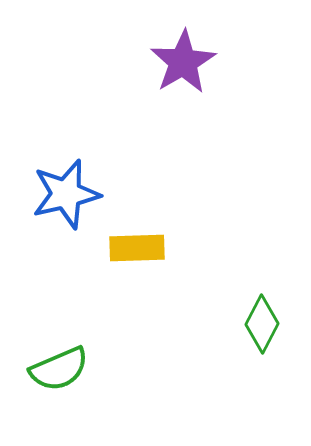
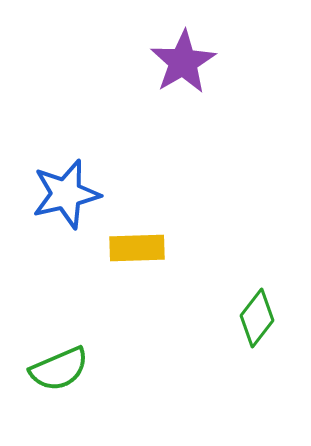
green diamond: moved 5 px left, 6 px up; rotated 10 degrees clockwise
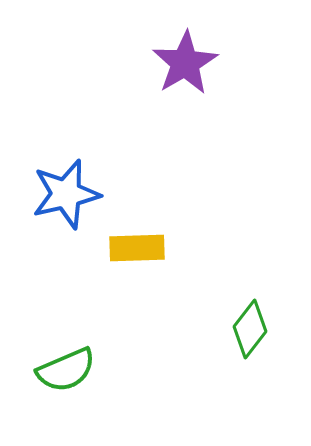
purple star: moved 2 px right, 1 px down
green diamond: moved 7 px left, 11 px down
green semicircle: moved 7 px right, 1 px down
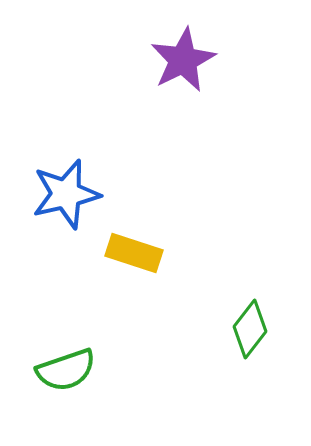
purple star: moved 2 px left, 3 px up; rotated 4 degrees clockwise
yellow rectangle: moved 3 px left, 5 px down; rotated 20 degrees clockwise
green semicircle: rotated 4 degrees clockwise
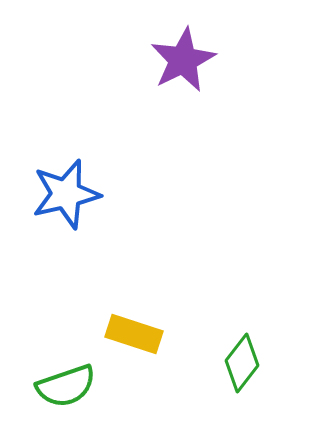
yellow rectangle: moved 81 px down
green diamond: moved 8 px left, 34 px down
green semicircle: moved 16 px down
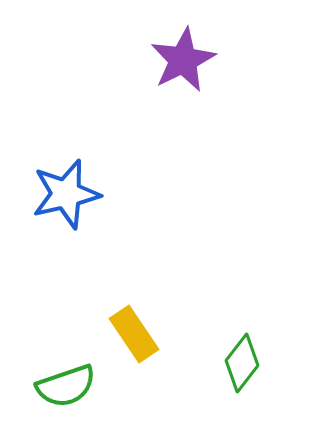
yellow rectangle: rotated 38 degrees clockwise
